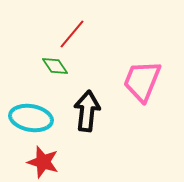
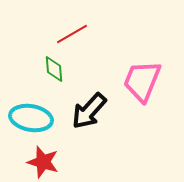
red line: rotated 20 degrees clockwise
green diamond: moved 1 px left, 3 px down; rotated 28 degrees clockwise
black arrow: moved 2 px right; rotated 144 degrees counterclockwise
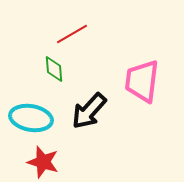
pink trapezoid: rotated 15 degrees counterclockwise
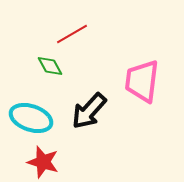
green diamond: moved 4 px left, 3 px up; rotated 24 degrees counterclockwise
cyan ellipse: rotated 9 degrees clockwise
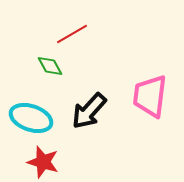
pink trapezoid: moved 8 px right, 15 px down
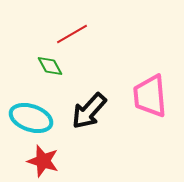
pink trapezoid: rotated 12 degrees counterclockwise
red star: moved 1 px up
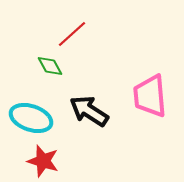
red line: rotated 12 degrees counterclockwise
black arrow: rotated 81 degrees clockwise
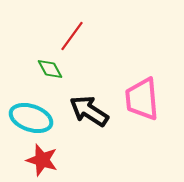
red line: moved 2 px down; rotated 12 degrees counterclockwise
green diamond: moved 3 px down
pink trapezoid: moved 8 px left, 3 px down
red star: moved 1 px left, 1 px up
